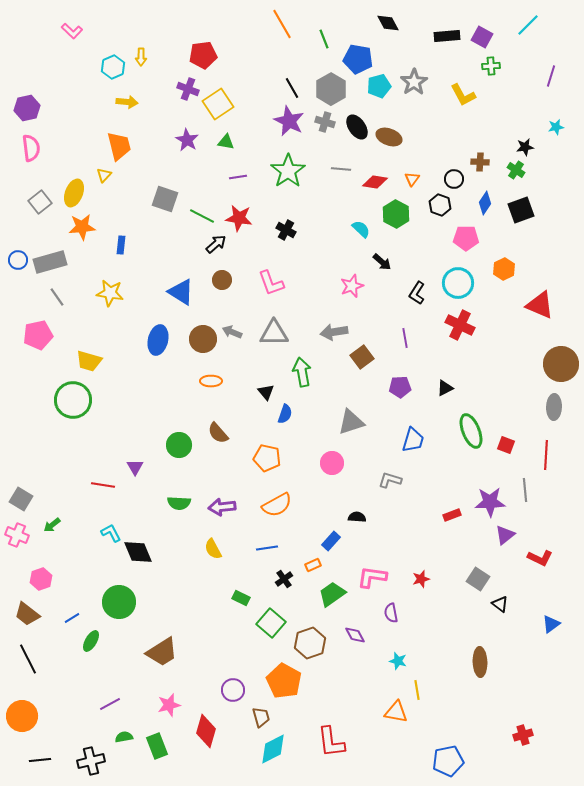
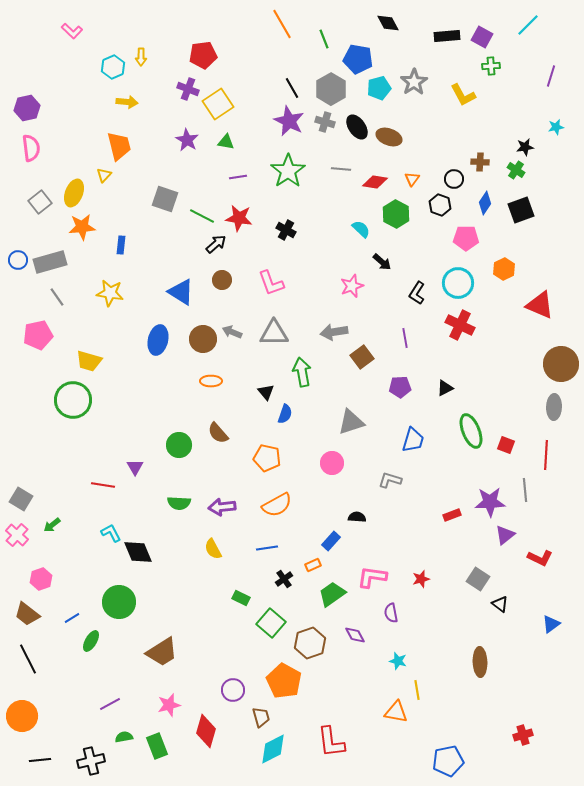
cyan pentagon at (379, 86): moved 2 px down
pink cross at (17, 535): rotated 20 degrees clockwise
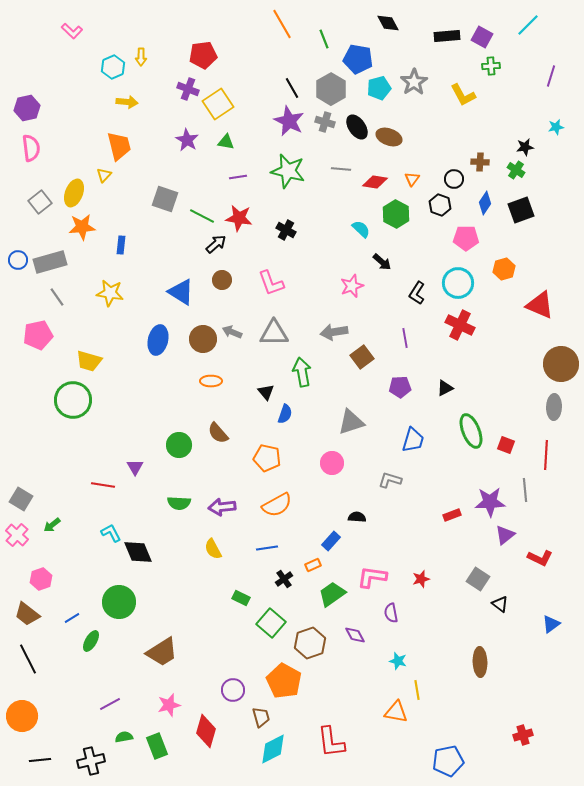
green star at (288, 171): rotated 24 degrees counterclockwise
orange hexagon at (504, 269): rotated 10 degrees clockwise
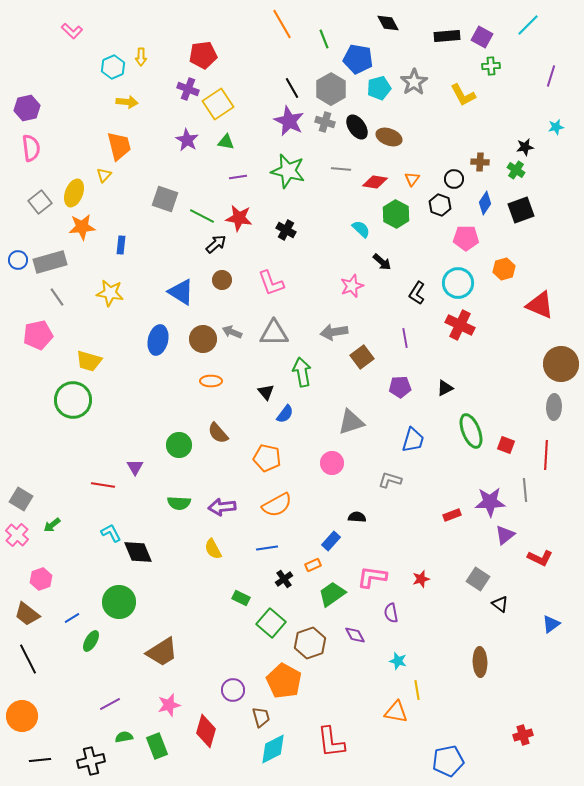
blue semicircle at (285, 414): rotated 18 degrees clockwise
